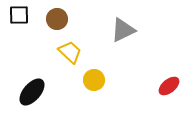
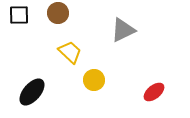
brown circle: moved 1 px right, 6 px up
red ellipse: moved 15 px left, 6 px down
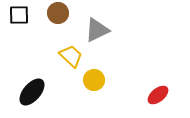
gray triangle: moved 26 px left
yellow trapezoid: moved 1 px right, 4 px down
red ellipse: moved 4 px right, 3 px down
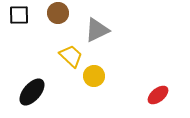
yellow circle: moved 4 px up
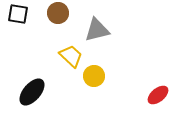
black square: moved 1 px left, 1 px up; rotated 10 degrees clockwise
gray triangle: rotated 12 degrees clockwise
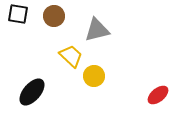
brown circle: moved 4 px left, 3 px down
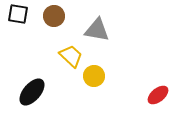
gray triangle: rotated 24 degrees clockwise
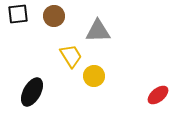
black square: rotated 15 degrees counterclockwise
gray triangle: moved 1 px right, 1 px down; rotated 12 degrees counterclockwise
yellow trapezoid: rotated 15 degrees clockwise
black ellipse: rotated 12 degrees counterclockwise
